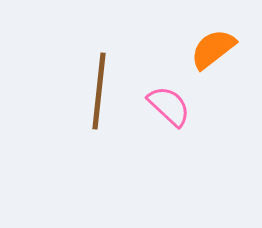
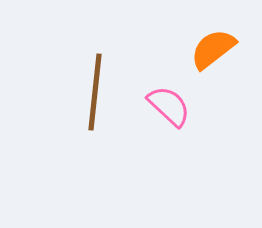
brown line: moved 4 px left, 1 px down
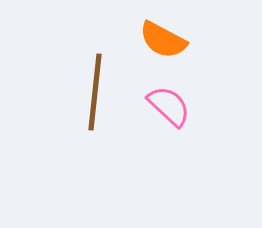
orange semicircle: moved 50 px left, 9 px up; rotated 114 degrees counterclockwise
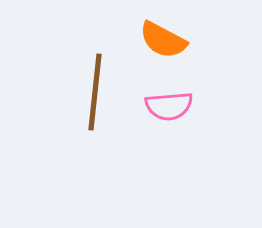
pink semicircle: rotated 132 degrees clockwise
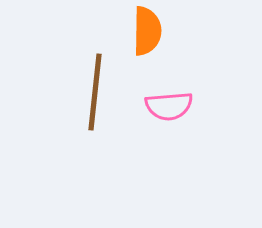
orange semicircle: moved 16 px left, 9 px up; rotated 117 degrees counterclockwise
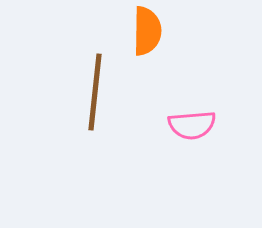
pink semicircle: moved 23 px right, 19 px down
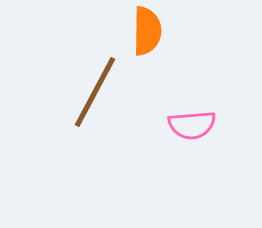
brown line: rotated 22 degrees clockwise
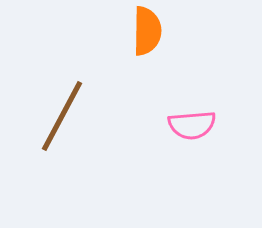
brown line: moved 33 px left, 24 px down
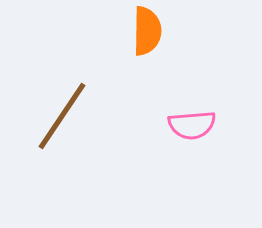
brown line: rotated 6 degrees clockwise
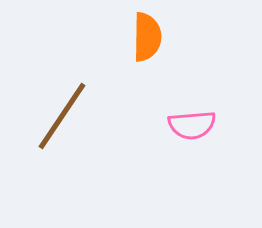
orange semicircle: moved 6 px down
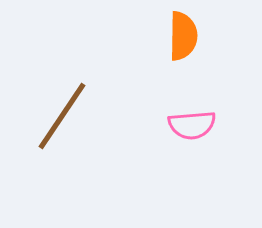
orange semicircle: moved 36 px right, 1 px up
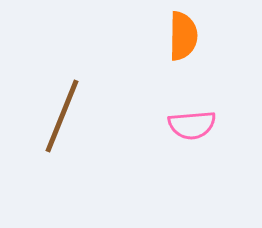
brown line: rotated 12 degrees counterclockwise
